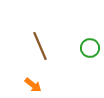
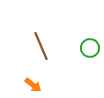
brown line: moved 1 px right
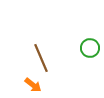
brown line: moved 12 px down
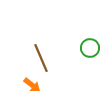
orange arrow: moved 1 px left
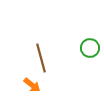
brown line: rotated 8 degrees clockwise
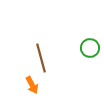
orange arrow: rotated 24 degrees clockwise
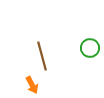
brown line: moved 1 px right, 2 px up
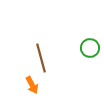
brown line: moved 1 px left, 2 px down
